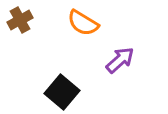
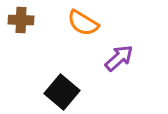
brown cross: moved 1 px right; rotated 30 degrees clockwise
purple arrow: moved 1 px left, 2 px up
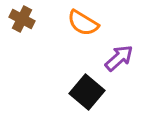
brown cross: moved 1 px right, 1 px up; rotated 25 degrees clockwise
black square: moved 25 px right
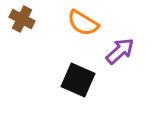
purple arrow: moved 1 px right, 7 px up
black square: moved 9 px left, 12 px up; rotated 16 degrees counterclockwise
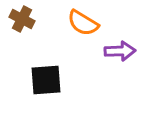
purple arrow: rotated 40 degrees clockwise
black square: moved 32 px left; rotated 28 degrees counterclockwise
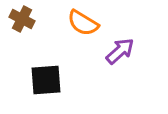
purple arrow: rotated 40 degrees counterclockwise
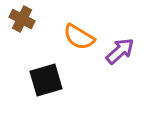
orange semicircle: moved 4 px left, 14 px down
black square: rotated 12 degrees counterclockwise
